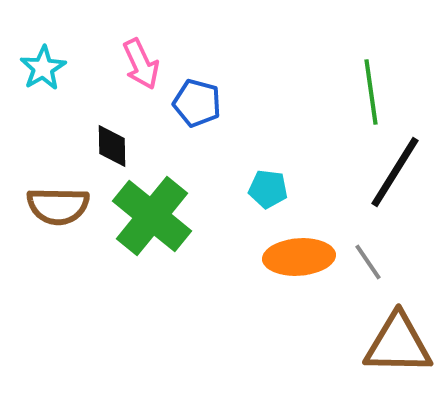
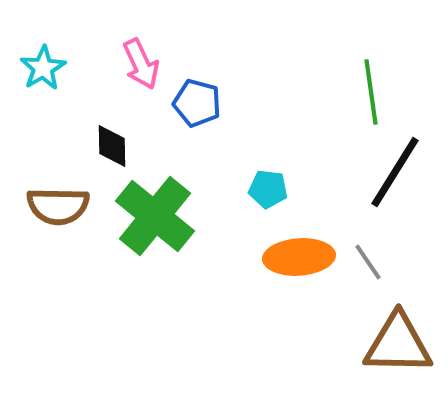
green cross: moved 3 px right
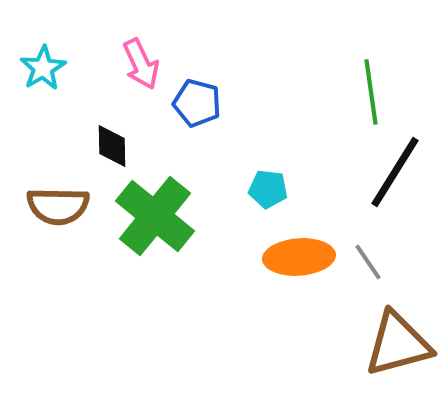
brown triangle: rotated 16 degrees counterclockwise
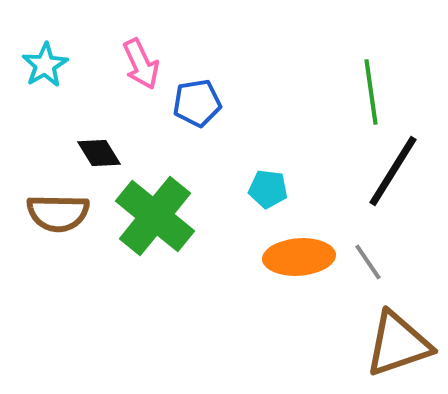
cyan star: moved 2 px right, 3 px up
blue pentagon: rotated 24 degrees counterclockwise
black diamond: moved 13 px left, 7 px down; rotated 30 degrees counterclockwise
black line: moved 2 px left, 1 px up
brown semicircle: moved 7 px down
brown triangle: rotated 4 degrees counterclockwise
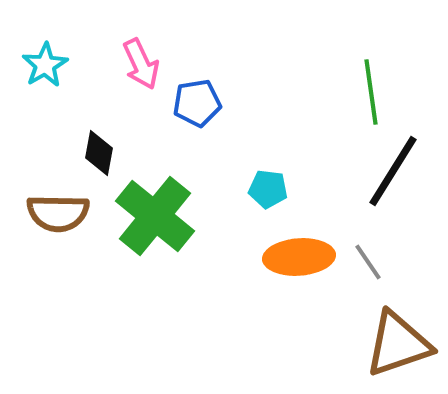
black diamond: rotated 42 degrees clockwise
